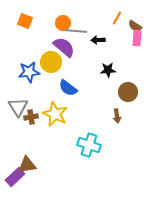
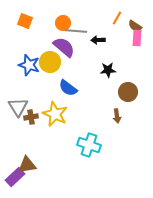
yellow circle: moved 1 px left
blue star: moved 7 px up; rotated 25 degrees clockwise
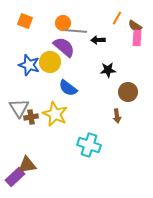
gray triangle: moved 1 px right, 1 px down
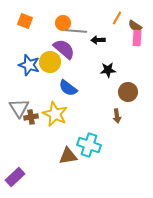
purple semicircle: moved 2 px down
brown triangle: moved 41 px right, 9 px up
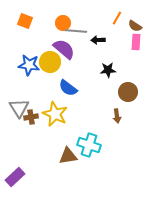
pink rectangle: moved 1 px left, 4 px down
blue star: rotated 10 degrees counterclockwise
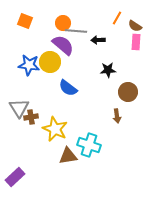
purple semicircle: moved 1 px left, 4 px up
yellow star: moved 15 px down
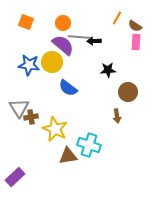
orange square: moved 1 px right, 1 px down
gray line: moved 3 px right, 6 px down
black arrow: moved 4 px left, 1 px down
yellow circle: moved 2 px right
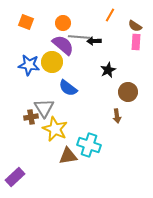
orange line: moved 7 px left, 3 px up
black star: rotated 21 degrees counterclockwise
gray triangle: moved 25 px right
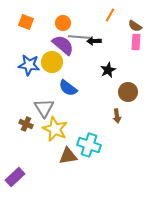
brown cross: moved 5 px left, 7 px down; rotated 32 degrees clockwise
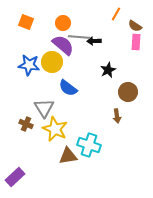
orange line: moved 6 px right, 1 px up
